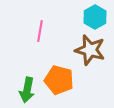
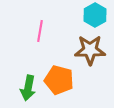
cyan hexagon: moved 2 px up
brown star: rotated 16 degrees counterclockwise
green arrow: moved 1 px right, 2 px up
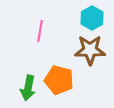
cyan hexagon: moved 3 px left, 3 px down
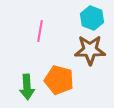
cyan hexagon: rotated 10 degrees counterclockwise
green arrow: moved 1 px left, 1 px up; rotated 15 degrees counterclockwise
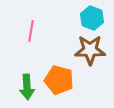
pink line: moved 9 px left
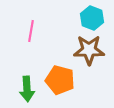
brown star: moved 1 px left
orange pentagon: moved 1 px right
green arrow: moved 2 px down
